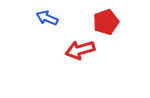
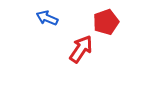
red arrow: moved 1 px right, 1 px up; rotated 140 degrees clockwise
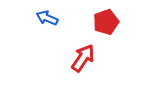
red arrow: moved 2 px right, 9 px down
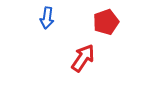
blue arrow: rotated 105 degrees counterclockwise
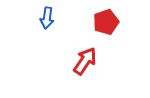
red arrow: moved 2 px right, 3 px down
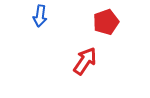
blue arrow: moved 7 px left, 2 px up
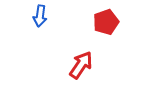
red arrow: moved 4 px left, 4 px down
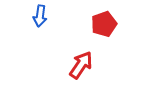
red pentagon: moved 2 px left, 2 px down
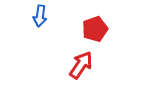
red pentagon: moved 9 px left, 5 px down
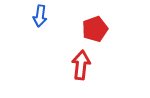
red arrow: rotated 28 degrees counterclockwise
